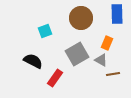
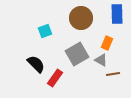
black semicircle: moved 3 px right, 3 px down; rotated 18 degrees clockwise
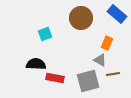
blue rectangle: rotated 48 degrees counterclockwise
cyan square: moved 3 px down
gray square: moved 11 px right, 27 px down; rotated 15 degrees clockwise
gray triangle: moved 1 px left
black semicircle: rotated 42 degrees counterclockwise
red rectangle: rotated 66 degrees clockwise
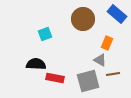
brown circle: moved 2 px right, 1 px down
